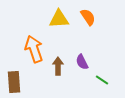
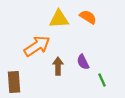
orange semicircle: rotated 24 degrees counterclockwise
orange arrow: moved 3 px right, 3 px up; rotated 76 degrees clockwise
purple semicircle: moved 1 px right
green line: rotated 32 degrees clockwise
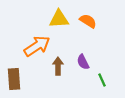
orange semicircle: moved 4 px down
brown rectangle: moved 3 px up
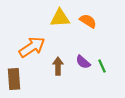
yellow triangle: moved 1 px right, 1 px up
orange arrow: moved 5 px left, 1 px down
purple semicircle: rotated 21 degrees counterclockwise
green line: moved 14 px up
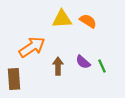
yellow triangle: moved 2 px right, 1 px down
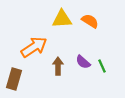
orange semicircle: moved 2 px right
orange arrow: moved 2 px right
brown rectangle: rotated 20 degrees clockwise
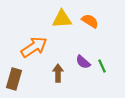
brown arrow: moved 7 px down
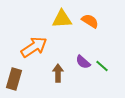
green line: rotated 24 degrees counterclockwise
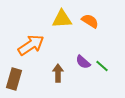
orange arrow: moved 3 px left, 2 px up
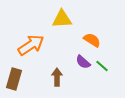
orange semicircle: moved 2 px right, 19 px down
brown arrow: moved 1 px left, 4 px down
